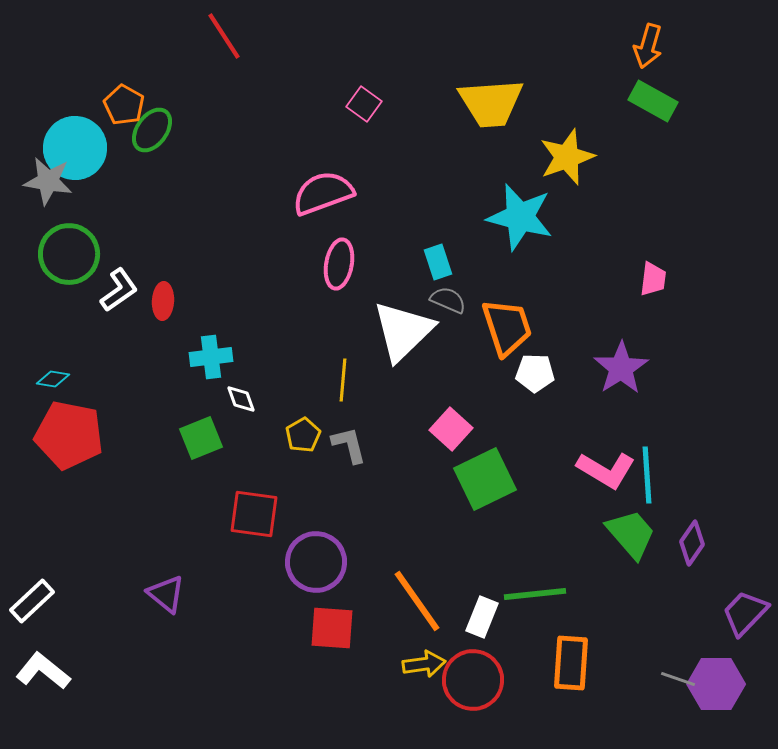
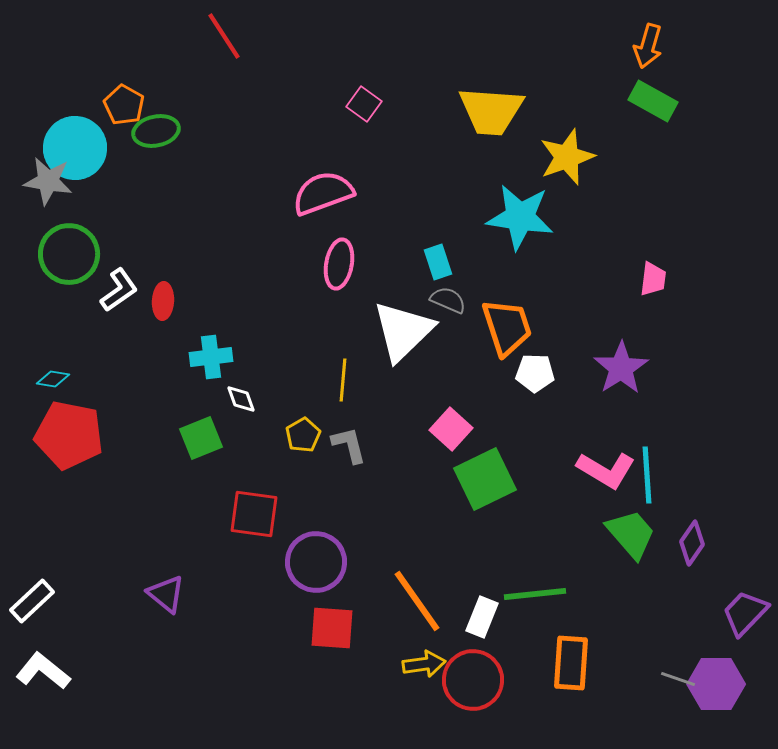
yellow trapezoid at (491, 103): moved 8 px down; rotated 8 degrees clockwise
green ellipse at (152, 130): moved 4 px right, 1 px down; rotated 42 degrees clockwise
cyan star at (520, 217): rotated 6 degrees counterclockwise
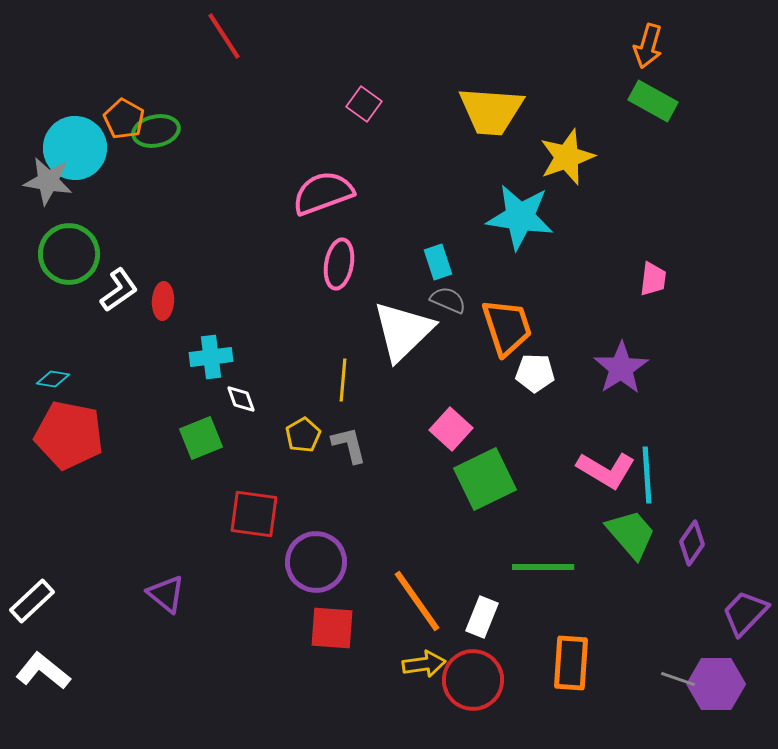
orange pentagon at (124, 105): moved 14 px down
green line at (535, 594): moved 8 px right, 27 px up; rotated 6 degrees clockwise
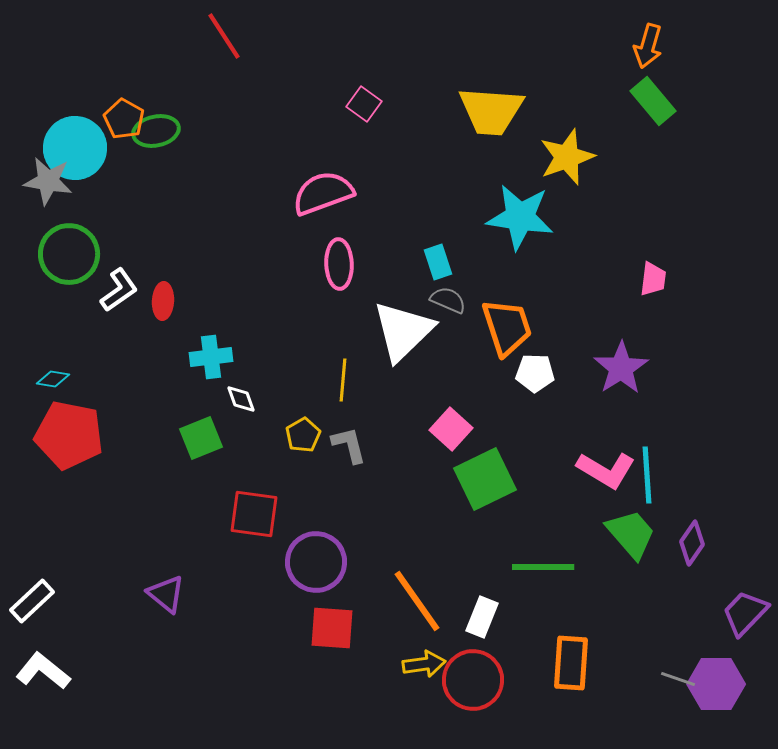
green rectangle at (653, 101): rotated 21 degrees clockwise
pink ellipse at (339, 264): rotated 12 degrees counterclockwise
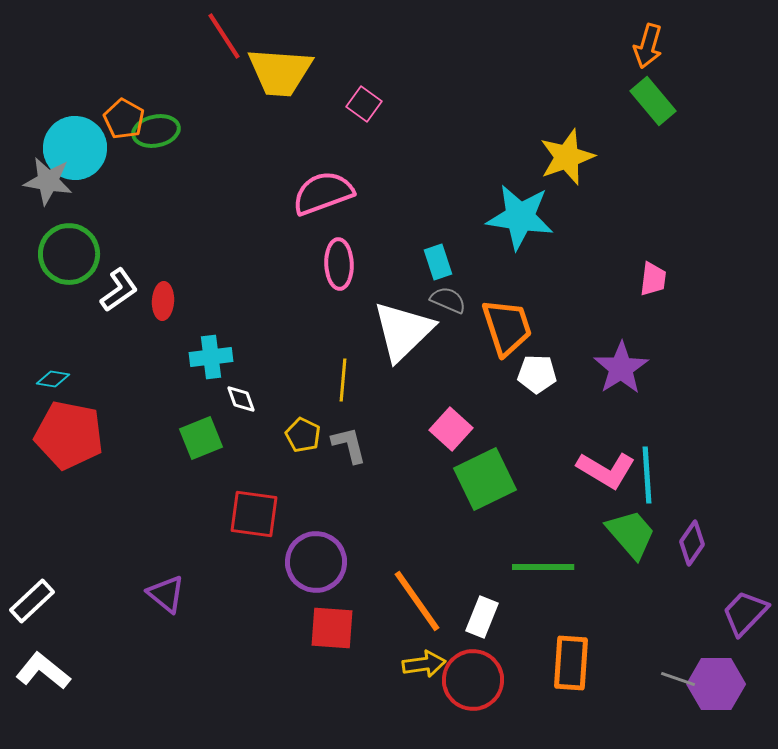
yellow trapezoid at (491, 111): moved 211 px left, 39 px up
white pentagon at (535, 373): moved 2 px right, 1 px down
yellow pentagon at (303, 435): rotated 16 degrees counterclockwise
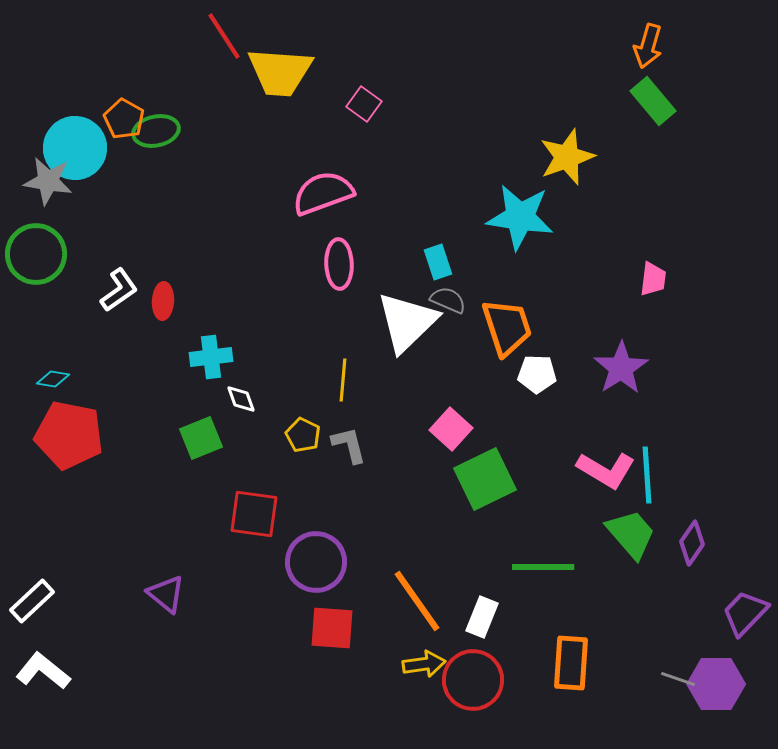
green circle at (69, 254): moved 33 px left
white triangle at (403, 331): moved 4 px right, 9 px up
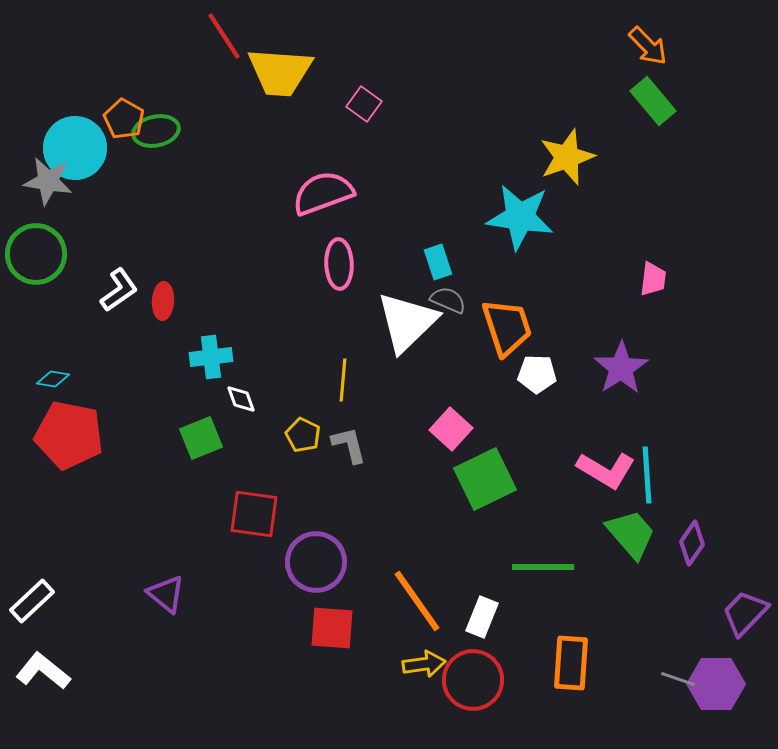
orange arrow at (648, 46): rotated 60 degrees counterclockwise
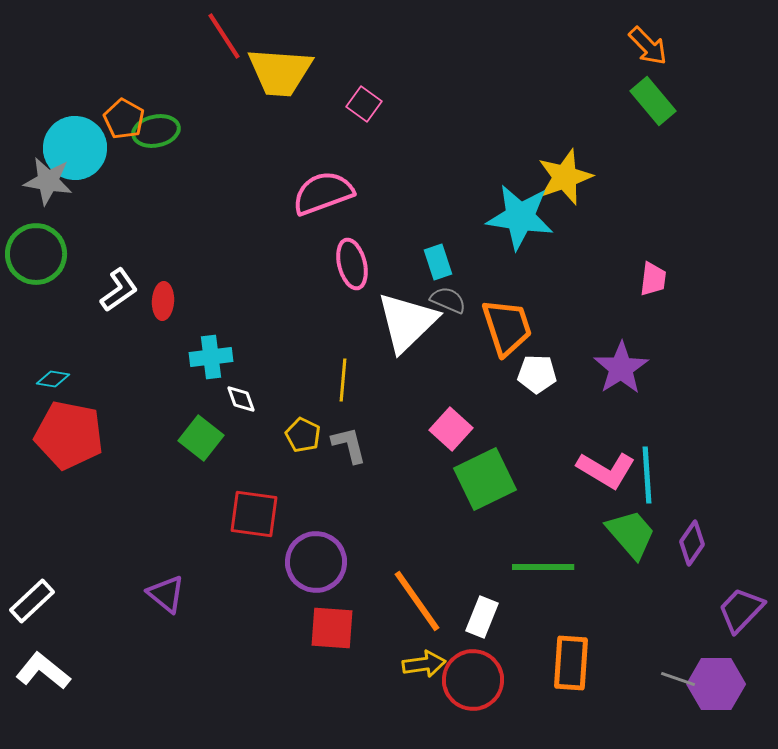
yellow star at (567, 157): moved 2 px left, 20 px down
pink ellipse at (339, 264): moved 13 px right; rotated 12 degrees counterclockwise
green square at (201, 438): rotated 30 degrees counterclockwise
purple trapezoid at (745, 613): moved 4 px left, 3 px up
